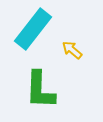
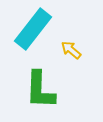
yellow arrow: moved 1 px left
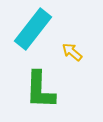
yellow arrow: moved 1 px right, 2 px down
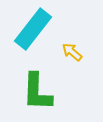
green L-shape: moved 3 px left, 2 px down
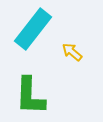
green L-shape: moved 7 px left, 4 px down
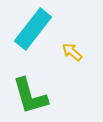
green L-shape: rotated 18 degrees counterclockwise
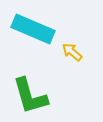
cyan rectangle: rotated 75 degrees clockwise
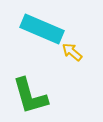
cyan rectangle: moved 9 px right
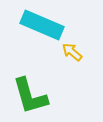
cyan rectangle: moved 4 px up
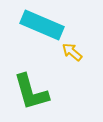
green L-shape: moved 1 px right, 4 px up
